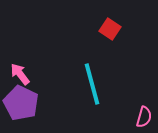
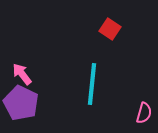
pink arrow: moved 2 px right
cyan line: rotated 21 degrees clockwise
pink semicircle: moved 4 px up
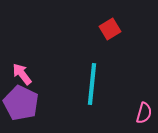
red square: rotated 25 degrees clockwise
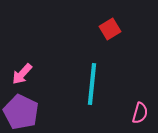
pink arrow: rotated 100 degrees counterclockwise
purple pentagon: moved 9 px down
pink semicircle: moved 4 px left
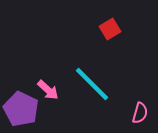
pink arrow: moved 26 px right, 16 px down; rotated 90 degrees counterclockwise
cyan line: rotated 51 degrees counterclockwise
purple pentagon: moved 3 px up
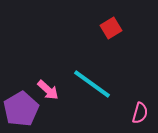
red square: moved 1 px right, 1 px up
cyan line: rotated 9 degrees counterclockwise
purple pentagon: rotated 16 degrees clockwise
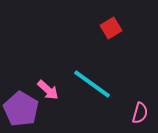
purple pentagon: rotated 12 degrees counterclockwise
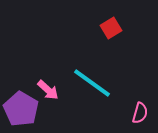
cyan line: moved 1 px up
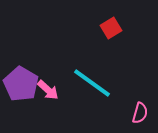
purple pentagon: moved 25 px up
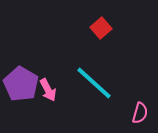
red square: moved 10 px left; rotated 10 degrees counterclockwise
cyan line: moved 2 px right; rotated 6 degrees clockwise
pink arrow: rotated 20 degrees clockwise
